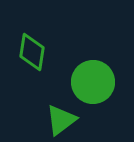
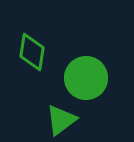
green circle: moved 7 px left, 4 px up
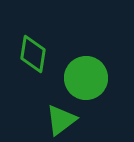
green diamond: moved 1 px right, 2 px down
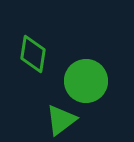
green circle: moved 3 px down
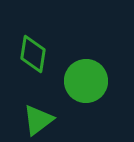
green triangle: moved 23 px left
